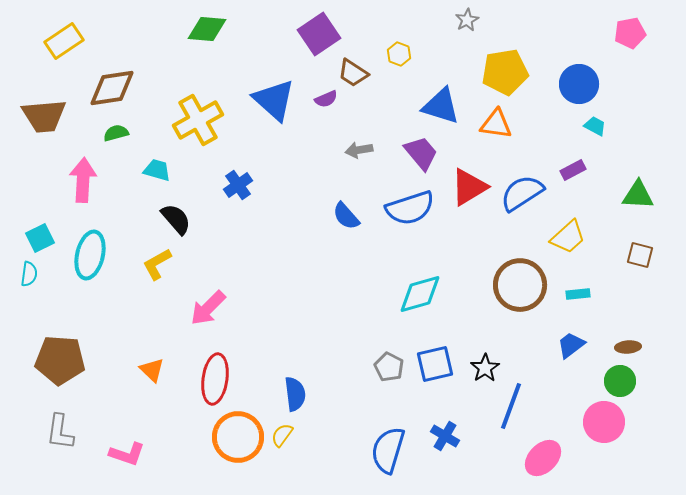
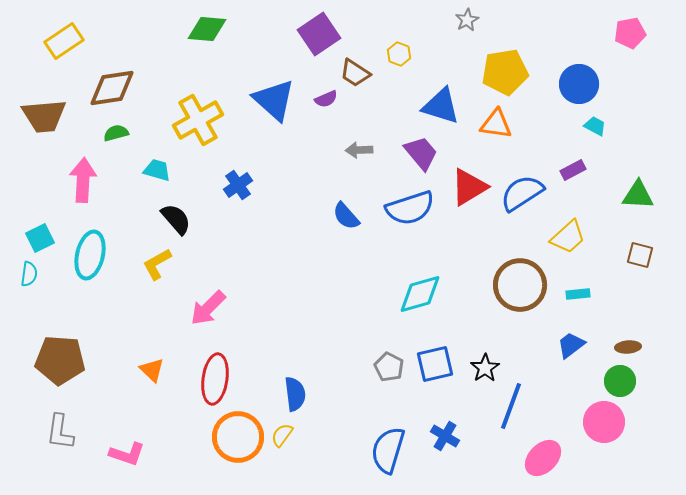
brown trapezoid at (353, 73): moved 2 px right
gray arrow at (359, 150): rotated 8 degrees clockwise
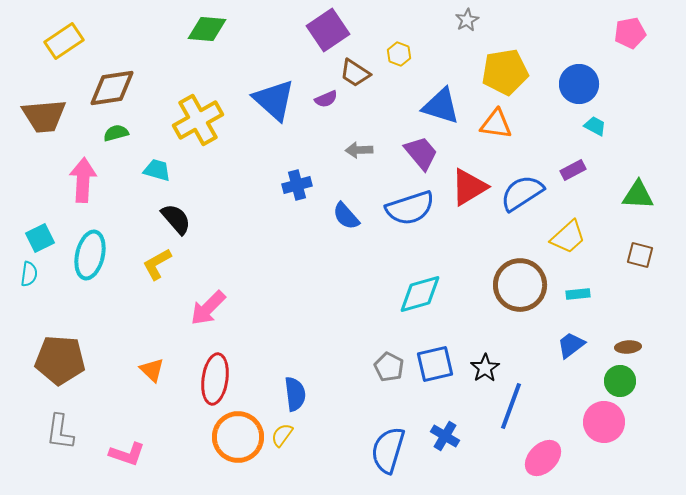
purple square at (319, 34): moved 9 px right, 4 px up
blue cross at (238, 185): moved 59 px right; rotated 20 degrees clockwise
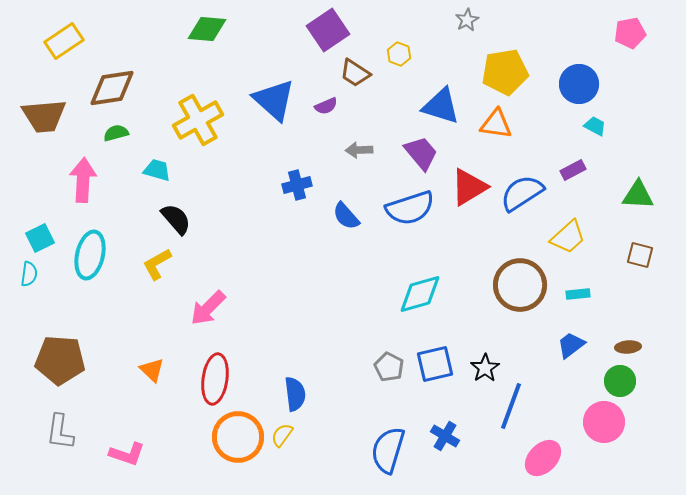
purple semicircle at (326, 99): moved 7 px down
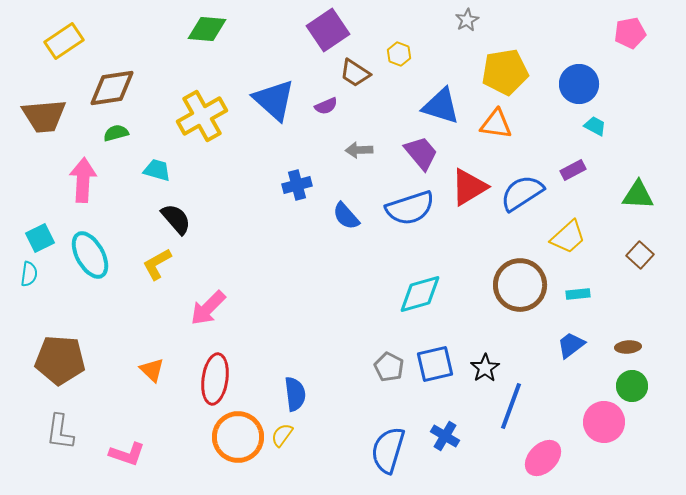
yellow cross at (198, 120): moved 4 px right, 4 px up
cyan ellipse at (90, 255): rotated 42 degrees counterclockwise
brown square at (640, 255): rotated 28 degrees clockwise
green circle at (620, 381): moved 12 px right, 5 px down
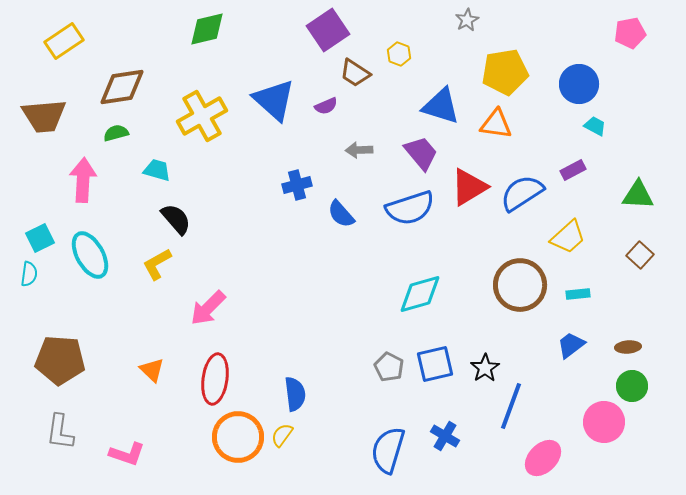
green diamond at (207, 29): rotated 18 degrees counterclockwise
brown diamond at (112, 88): moved 10 px right, 1 px up
blue semicircle at (346, 216): moved 5 px left, 2 px up
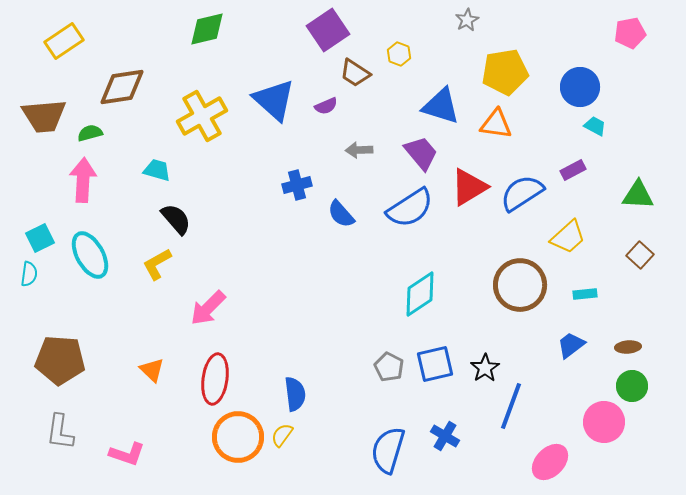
blue circle at (579, 84): moved 1 px right, 3 px down
green semicircle at (116, 133): moved 26 px left
blue semicircle at (410, 208): rotated 15 degrees counterclockwise
cyan diamond at (420, 294): rotated 18 degrees counterclockwise
cyan rectangle at (578, 294): moved 7 px right
pink ellipse at (543, 458): moved 7 px right, 4 px down
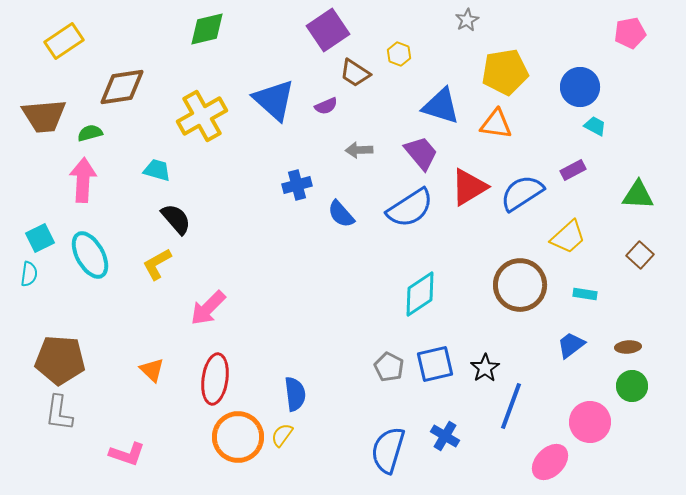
cyan rectangle at (585, 294): rotated 15 degrees clockwise
pink circle at (604, 422): moved 14 px left
gray L-shape at (60, 432): moved 1 px left, 19 px up
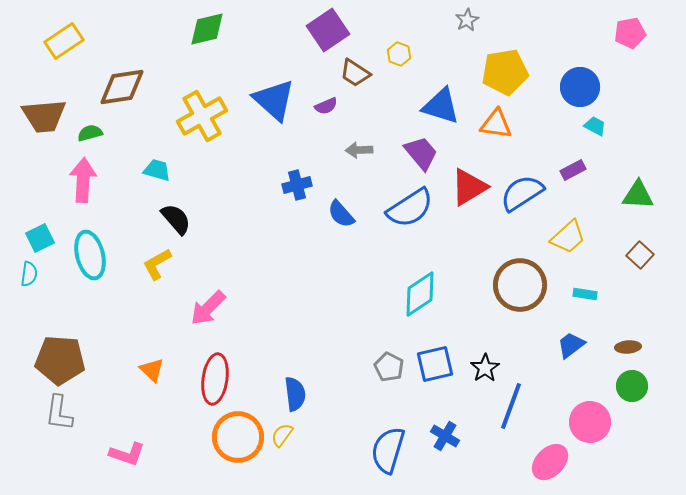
cyan ellipse at (90, 255): rotated 15 degrees clockwise
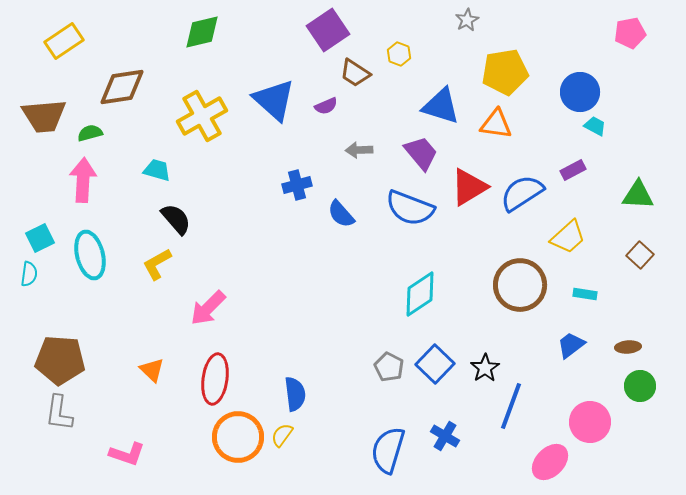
green diamond at (207, 29): moved 5 px left, 3 px down
blue circle at (580, 87): moved 5 px down
blue semicircle at (410, 208): rotated 54 degrees clockwise
blue square at (435, 364): rotated 33 degrees counterclockwise
green circle at (632, 386): moved 8 px right
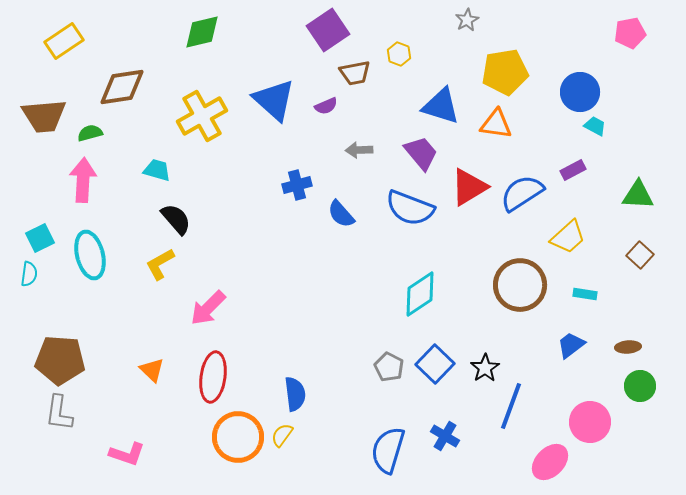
brown trapezoid at (355, 73): rotated 44 degrees counterclockwise
yellow L-shape at (157, 264): moved 3 px right
red ellipse at (215, 379): moved 2 px left, 2 px up
